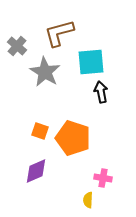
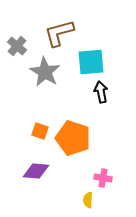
purple diamond: rotated 28 degrees clockwise
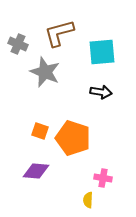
gray cross: moved 1 px right, 2 px up; rotated 18 degrees counterclockwise
cyan square: moved 11 px right, 10 px up
gray star: rotated 8 degrees counterclockwise
black arrow: rotated 110 degrees clockwise
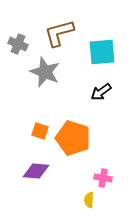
black arrow: rotated 135 degrees clockwise
yellow semicircle: moved 1 px right
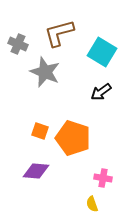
cyan square: rotated 36 degrees clockwise
yellow semicircle: moved 3 px right, 4 px down; rotated 21 degrees counterclockwise
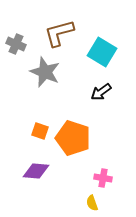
gray cross: moved 2 px left
yellow semicircle: moved 1 px up
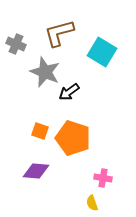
black arrow: moved 32 px left
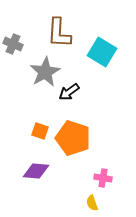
brown L-shape: rotated 72 degrees counterclockwise
gray cross: moved 3 px left
gray star: rotated 20 degrees clockwise
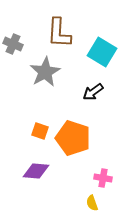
black arrow: moved 24 px right
